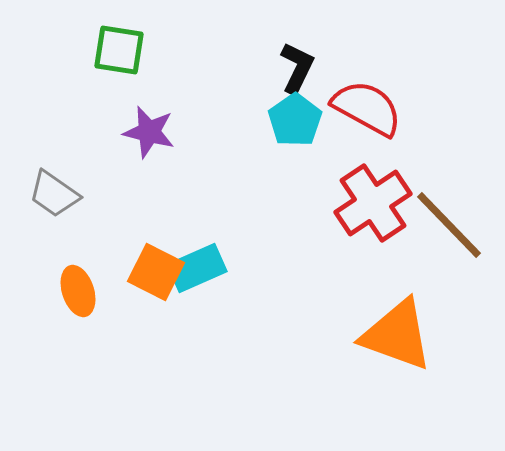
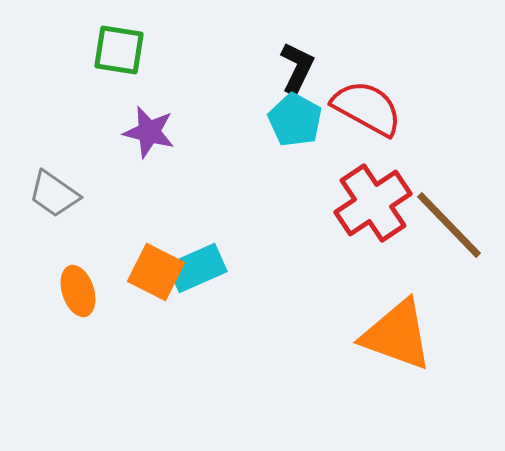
cyan pentagon: rotated 8 degrees counterclockwise
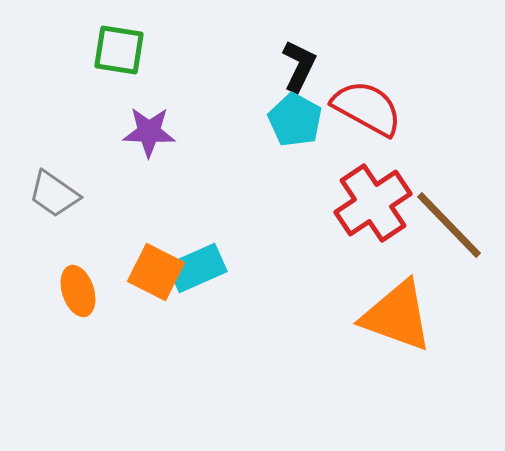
black L-shape: moved 2 px right, 2 px up
purple star: rotated 12 degrees counterclockwise
orange triangle: moved 19 px up
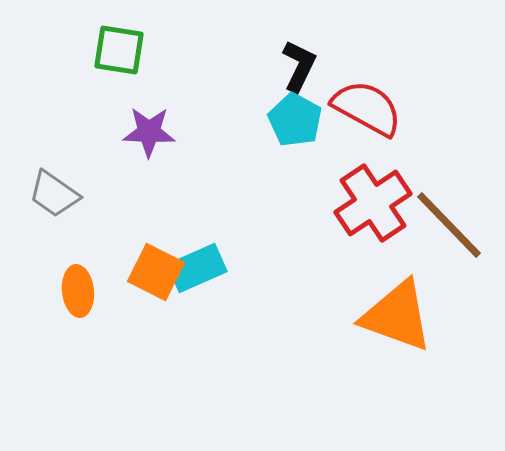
orange ellipse: rotated 12 degrees clockwise
